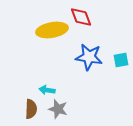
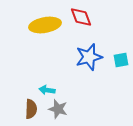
yellow ellipse: moved 7 px left, 5 px up
blue star: rotated 24 degrees counterclockwise
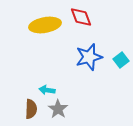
cyan square: rotated 28 degrees counterclockwise
gray star: rotated 18 degrees clockwise
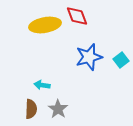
red diamond: moved 4 px left, 1 px up
cyan arrow: moved 5 px left, 5 px up
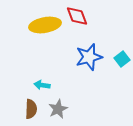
cyan square: moved 1 px right, 1 px up
gray star: rotated 12 degrees clockwise
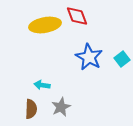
blue star: rotated 28 degrees counterclockwise
gray star: moved 3 px right, 2 px up
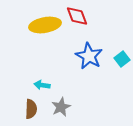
blue star: moved 1 px up
